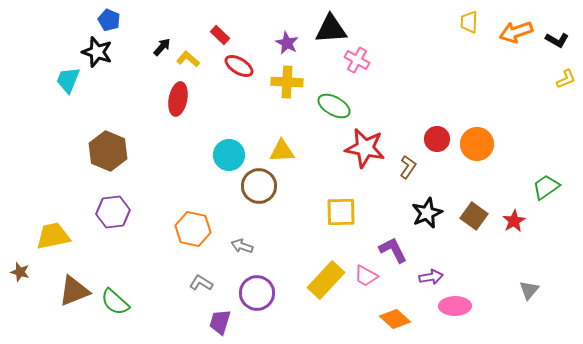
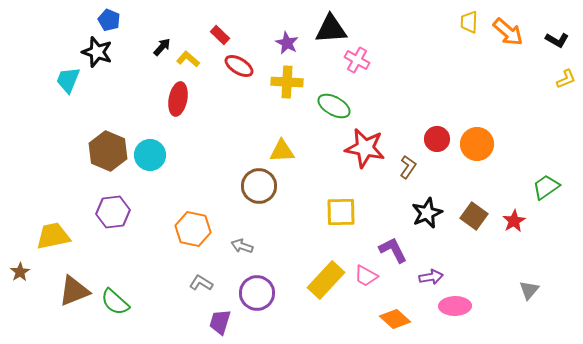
orange arrow at (516, 32): moved 8 px left; rotated 120 degrees counterclockwise
cyan circle at (229, 155): moved 79 px left
brown star at (20, 272): rotated 24 degrees clockwise
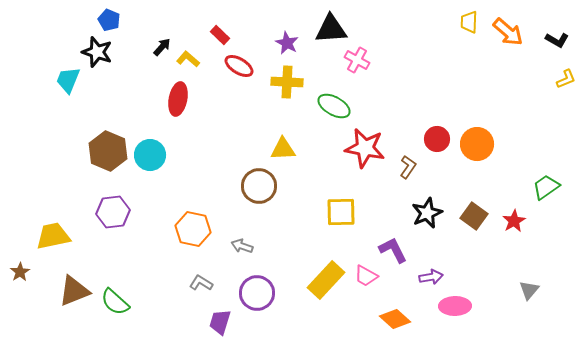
yellow triangle at (282, 151): moved 1 px right, 2 px up
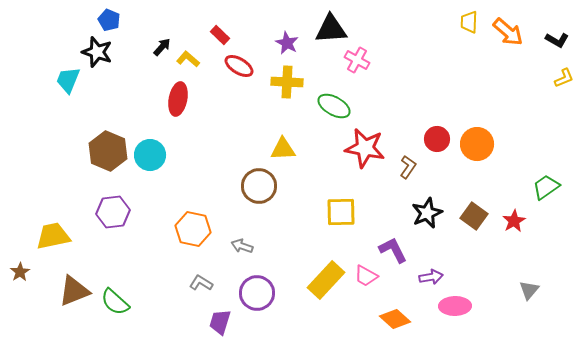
yellow L-shape at (566, 79): moved 2 px left, 1 px up
